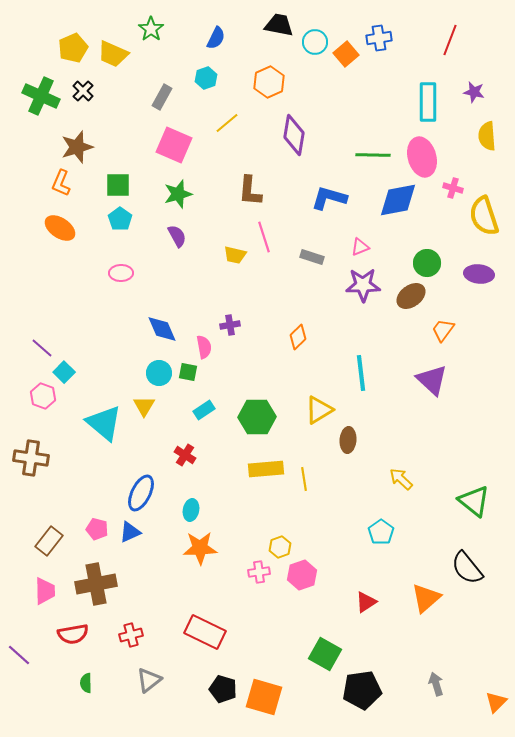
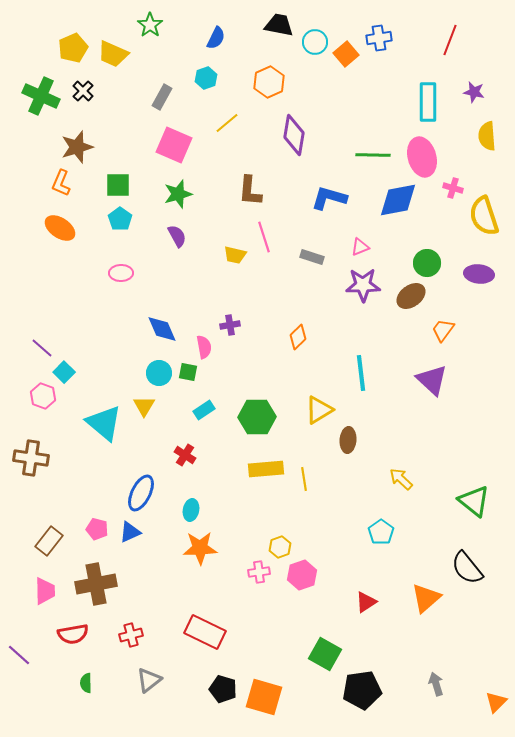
green star at (151, 29): moved 1 px left, 4 px up
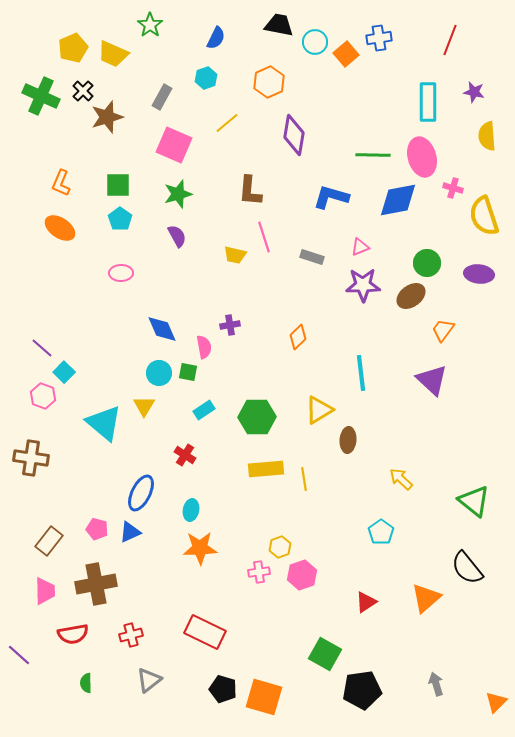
brown star at (77, 147): moved 30 px right, 30 px up
blue L-shape at (329, 198): moved 2 px right, 1 px up
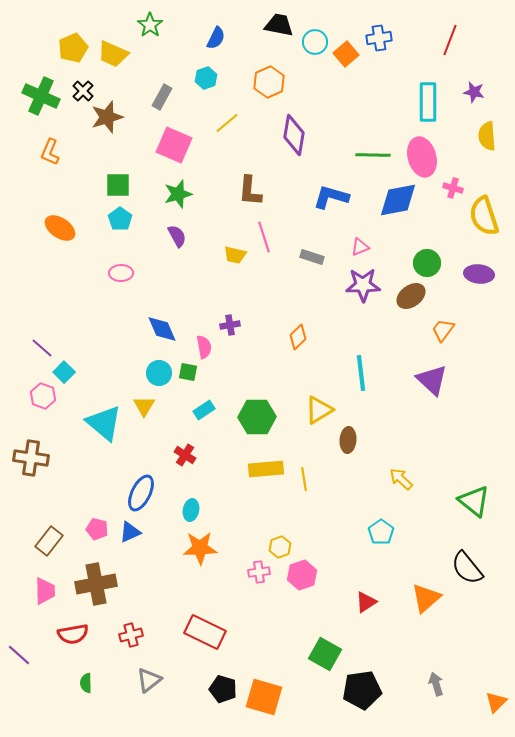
orange L-shape at (61, 183): moved 11 px left, 31 px up
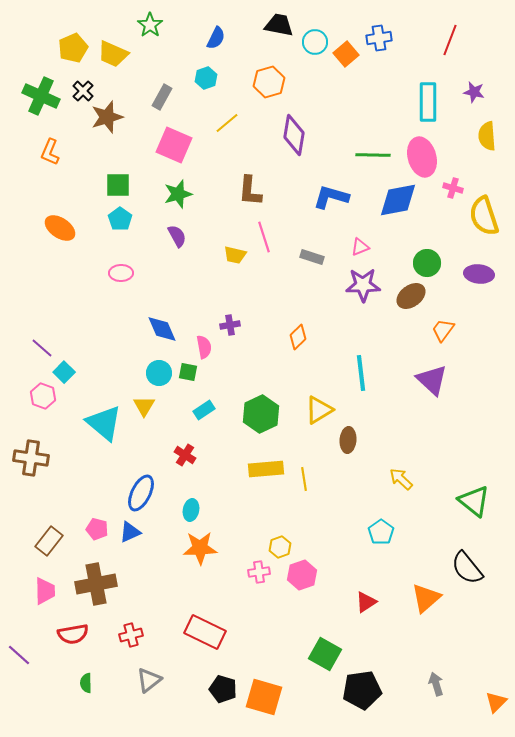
orange hexagon at (269, 82): rotated 8 degrees clockwise
green hexagon at (257, 417): moved 4 px right, 3 px up; rotated 24 degrees counterclockwise
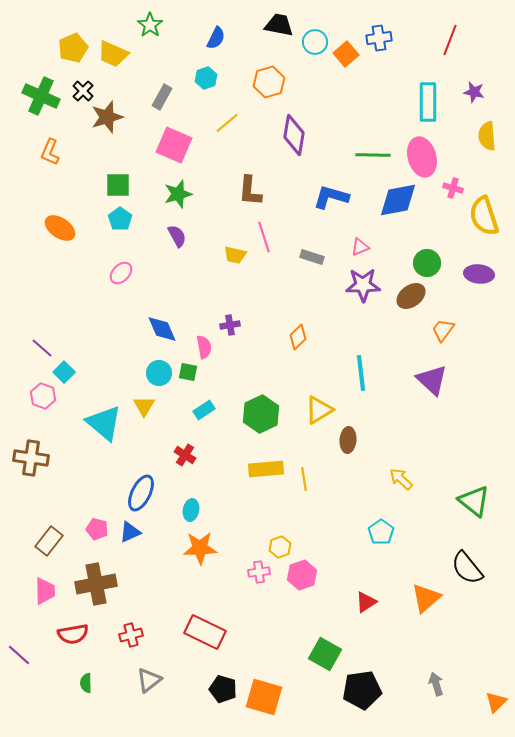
pink ellipse at (121, 273): rotated 45 degrees counterclockwise
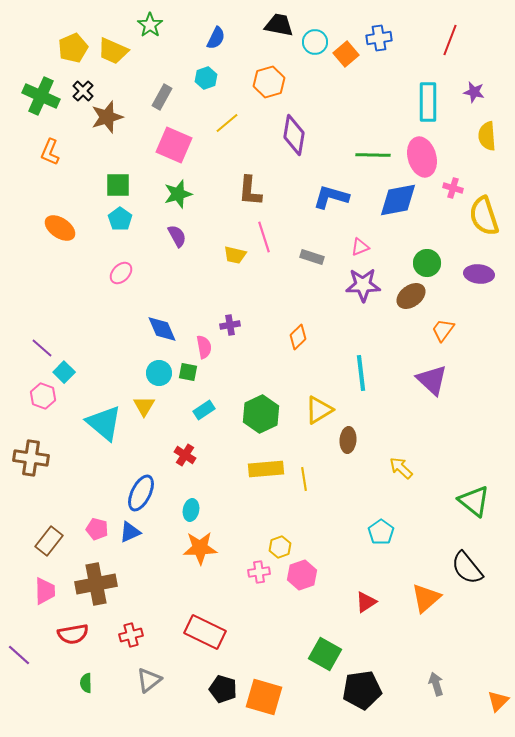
yellow trapezoid at (113, 54): moved 3 px up
yellow arrow at (401, 479): moved 11 px up
orange triangle at (496, 702): moved 2 px right, 1 px up
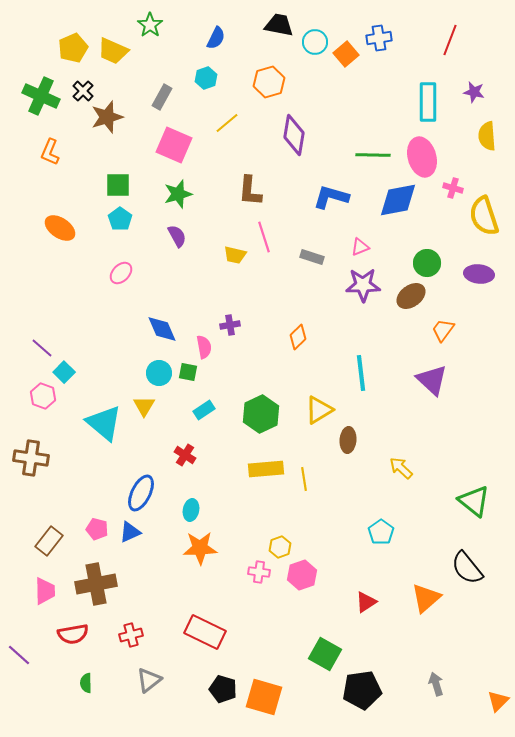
pink cross at (259, 572): rotated 15 degrees clockwise
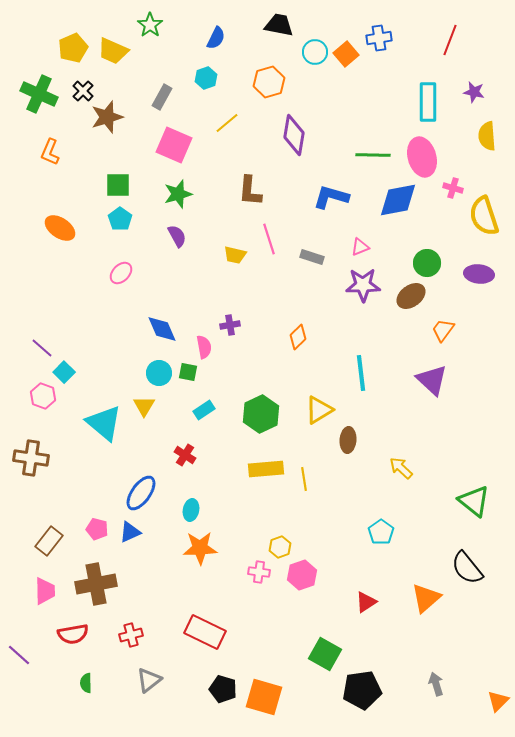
cyan circle at (315, 42): moved 10 px down
green cross at (41, 96): moved 2 px left, 2 px up
pink line at (264, 237): moved 5 px right, 2 px down
blue ellipse at (141, 493): rotated 9 degrees clockwise
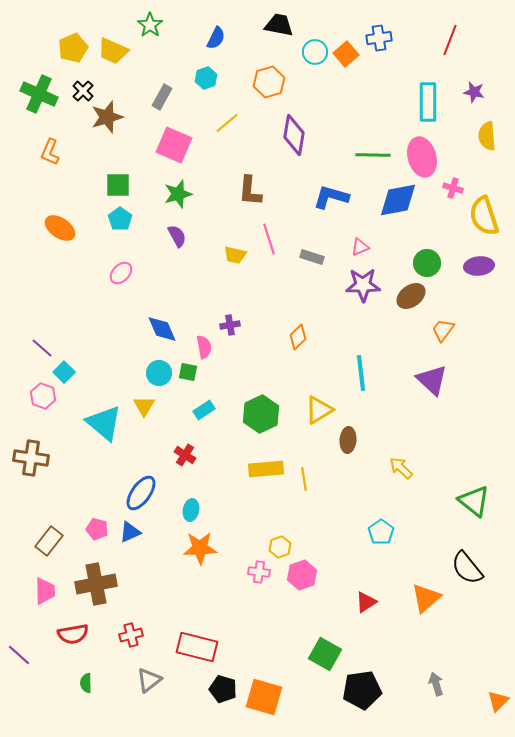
purple ellipse at (479, 274): moved 8 px up; rotated 12 degrees counterclockwise
red rectangle at (205, 632): moved 8 px left, 15 px down; rotated 12 degrees counterclockwise
